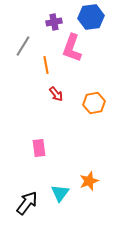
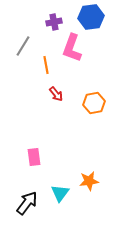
pink rectangle: moved 5 px left, 9 px down
orange star: rotated 12 degrees clockwise
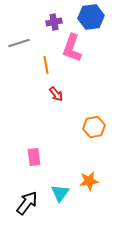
gray line: moved 4 px left, 3 px up; rotated 40 degrees clockwise
orange hexagon: moved 24 px down
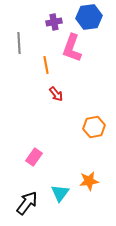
blue hexagon: moved 2 px left
gray line: rotated 75 degrees counterclockwise
pink rectangle: rotated 42 degrees clockwise
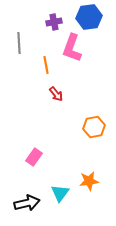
black arrow: rotated 40 degrees clockwise
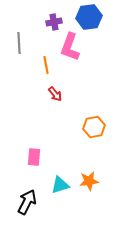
pink L-shape: moved 2 px left, 1 px up
red arrow: moved 1 px left
pink rectangle: rotated 30 degrees counterclockwise
cyan triangle: moved 8 px up; rotated 36 degrees clockwise
black arrow: moved 1 px up; rotated 50 degrees counterclockwise
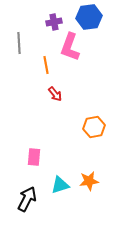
black arrow: moved 3 px up
